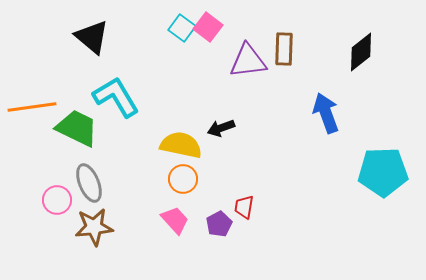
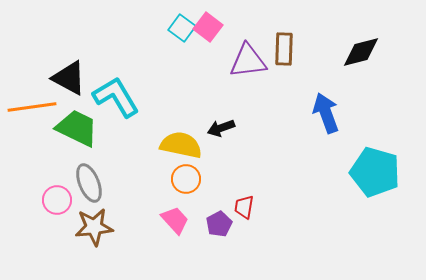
black triangle: moved 23 px left, 41 px down; rotated 12 degrees counterclockwise
black diamond: rotated 24 degrees clockwise
cyan pentagon: moved 8 px left; rotated 18 degrees clockwise
orange circle: moved 3 px right
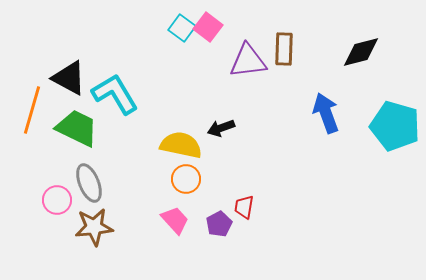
cyan L-shape: moved 1 px left, 3 px up
orange line: moved 3 px down; rotated 66 degrees counterclockwise
cyan pentagon: moved 20 px right, 46 px up
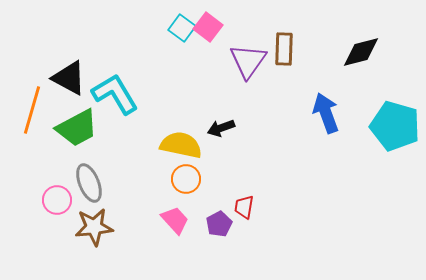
purple triangle: rotated 48 degrees counterclockwise
green trapezoid: rotated 126 degrees clockwise
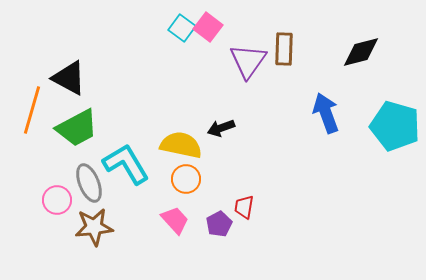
cyan L-shape: moved 11 px right, 70 px down
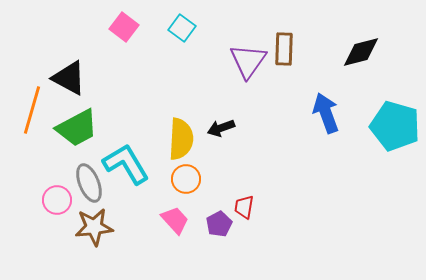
pink square: moved 84 px left
yellow semicircle: moved 6 px up; rotated 81 degrees clockwise
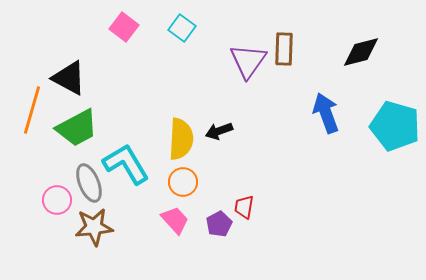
black arrow: moved 2 px left, 3 px down
orange circle: moved 3 px left, 3 px down
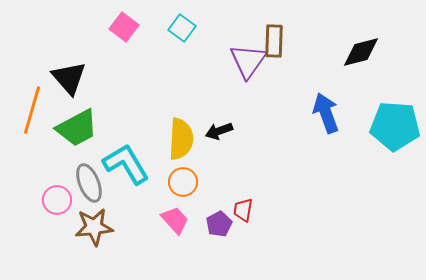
brown rectangle: moved 10 px left, 8 px up
black triangle: rotated 21 degrees clockwise
cyan pentagon: rotated 12 degrees counterclockwise
red trapezoid: moved 1 px left, 3 px down
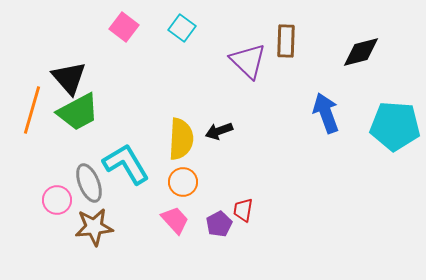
brown rectangle: moved 12 px right
purple triangle: rotated 21 degrees counterclockwise
green trapezoid: moved 1 px right, 16 px up
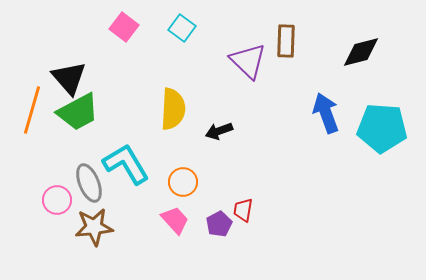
cyan pentagon: moved 13 px left, 2 px down
yellow semicircle: moved 8 px left, 30 px up
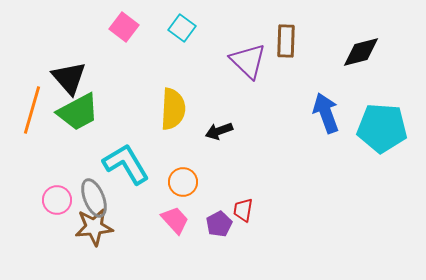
gray ellipse: moved 5 px right, 15 px down
